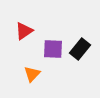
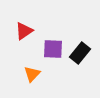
black rectangle: moved 4 px down
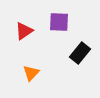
purple square: moved 6 px right, 27 px up
orange triangle: moved 1 px left, 1 px up
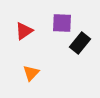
purple square: moved 3 px right, 1 px down
black rectangle: moved 10 px up
